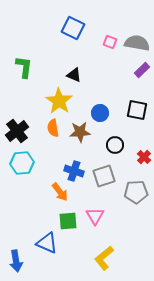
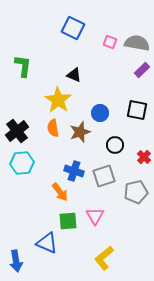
green L-shape: moved 1 px left, 1 px up
yellow star: moved 1 px left, 1 px up
brown star: rotated 15 degrees counterclockwise
gray pentagon: rotated 10 degrees counterclockwise
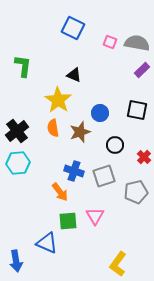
cyan hexagon: moved 4 px left
yellow L-shape: moved 14 px right, 6 px down; rotated 15 degrees counterclockwise
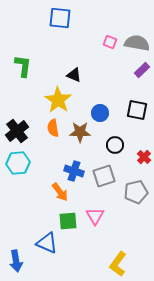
blue square: moved 13 px left, 10 px up; rotated 20 degrees counterclockwise
brown star: rotated 20 degrees clockwise
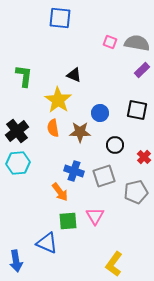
green L-shape: moved 1 px right, 10 px down
yellow L-shape: moved 4 px left
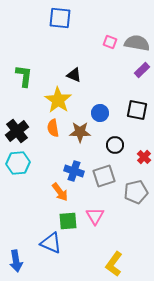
blue triangle: moved 4 px right
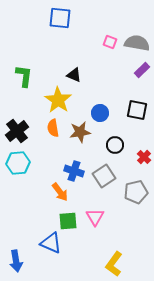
brown star: rotated 10 degrees counterclockwise
gray square: rotated 15 degrees counterclockwise
pink triangle: moved 1 px down
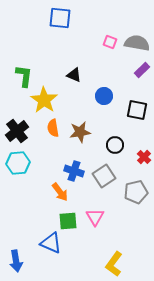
yellow star: moved 14 px left
blue circle: moved 4 px right, 17 px up
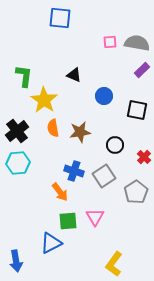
pink square: rotated 24 degrees counterclockwise
gray pentagon: rotated 20 degrees counterclockwise
blue triangle: rotated 50 degrees counterclockwise
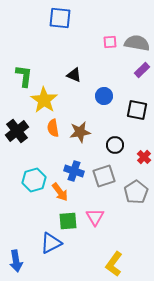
cyan hexagon: moved 16 px right, 17 px down; rotated 10 degrees counterclockwise
gray square: rotated 15 degrees clockwise
